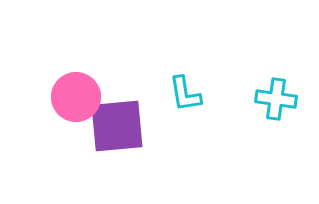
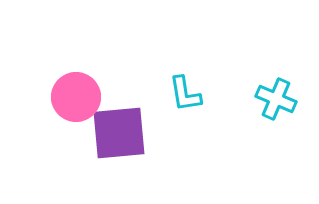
cyan cross: rotated 15 degrees clockwise
purple square: moved 2 px right, 7 px down
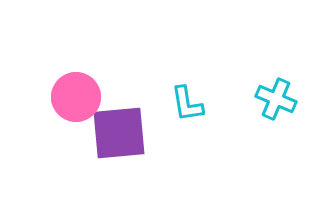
cyan L-shape: moved 2 px right, 10 px down
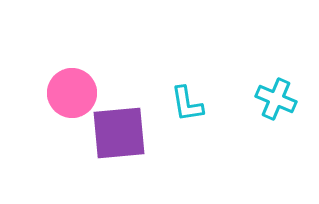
pink circle: moved 4 px left, 4 px up
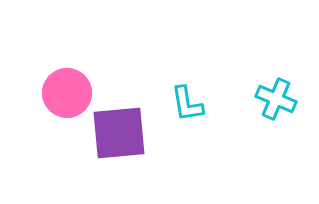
pink circle: moved 5 px left
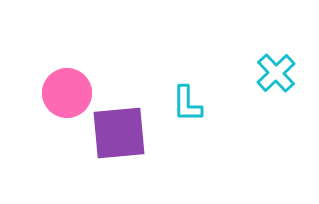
cyan cross: moved 26 px up; rotated 24 degrees clockwise
cyan L-shape: rotated 9 degrees clockwise
